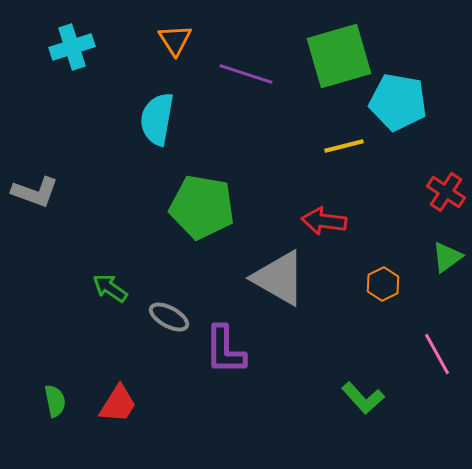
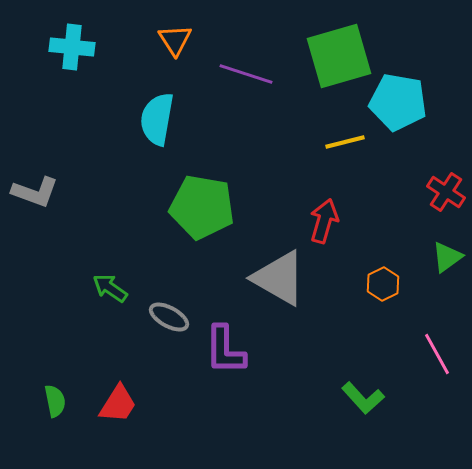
cyan cross: rotated 24 degrees clockwise
yellow line: moved 1 px right, 4 px up
red arrow: rotated 99 degrees clockwise
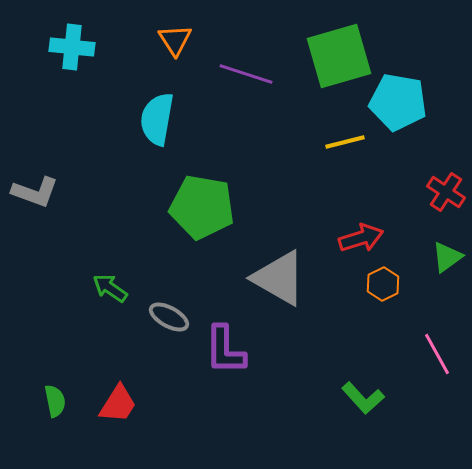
red arrow: moved 37 px right, 17 px down; rotated 57 degrees clockwise
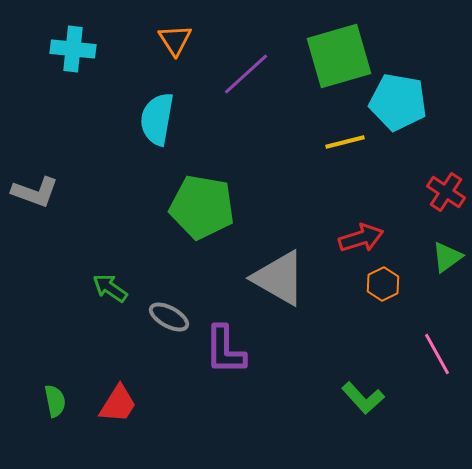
cyan cross: moved 1 px right, 2 px down
purple line: rotated 60 degrees counterclockwise
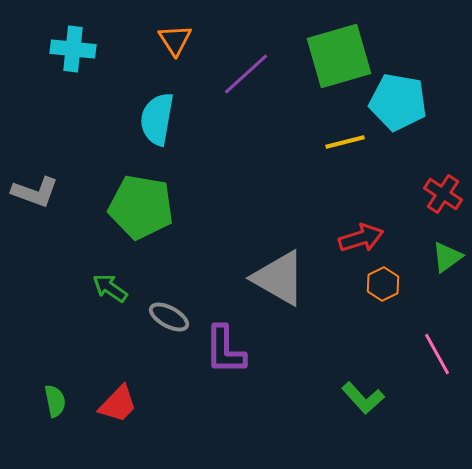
red cross: moved 3 px left, 2 px down
green pentagon: moved 61 px left
red trapezoid: rotated 12 degrees clockwise
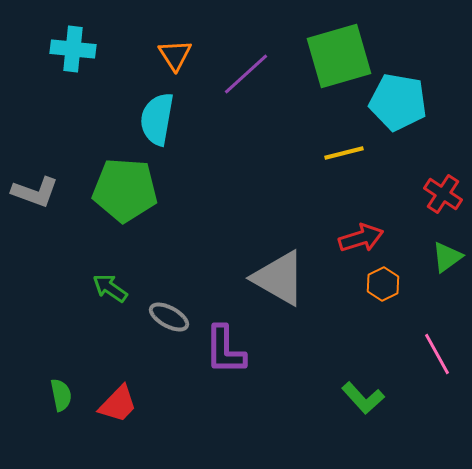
orange triangle: moved 15 px down
yellow line: moved 1 px left, 11 px down
green pentagon: moved 16 px left, 17 px up; rotated 6 degrees counterclockwise
green semicircle: moved 6 px right, 6 px up
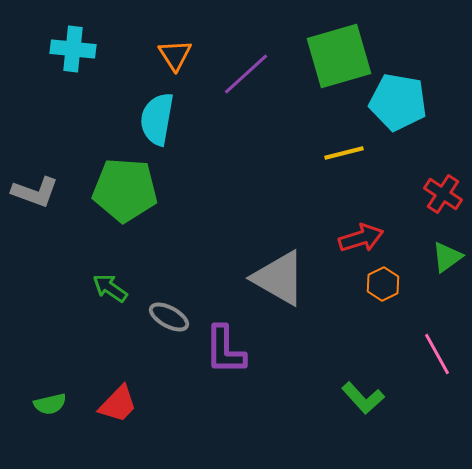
green semicircle: moved 11 px left, 9 px down; rotated 88 degrees clockwise
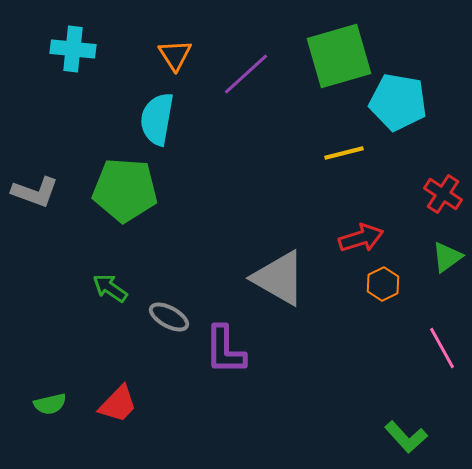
pink line: moved 5 px right, 6 px up
green L-shape: moved 43 px right, 39 px down
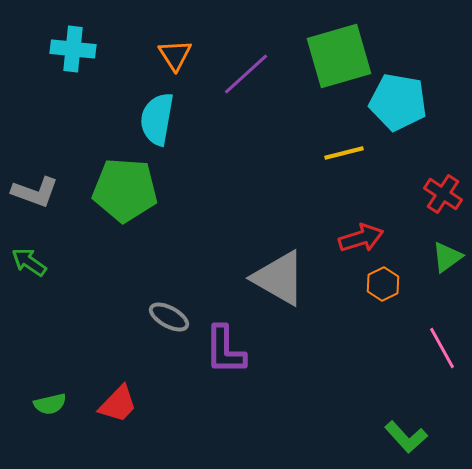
green arrow: moved 81 px left, 26 px up
